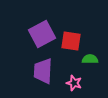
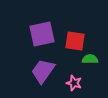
purple square: rotated 16 degrees clockwise
red square: moved 4 px right
purple trapezoid: rotated 32 degrees clockwise
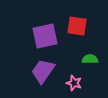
purple square: moved 3 px right, 2 px down
red square: moved 2 px right, 15 px up
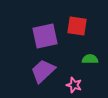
purple trapezoid: rotated 12 degrees clockwise
pink star: moved 2 px down
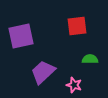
red square: rotated 15 degrees counterclockwise
purple square: moved 24 px left
purple trapezoid: moved 1 px down
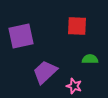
red square: rotated 10 degrees clockwise
purple trapezoid: moved 2 px right
pink star: moved 1 px down
